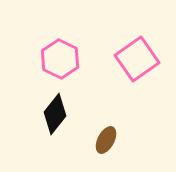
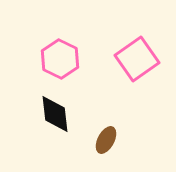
black diamond: rotated 45 degrees counterclockwise
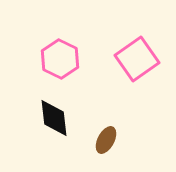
black diamond: moved 1 px left, 4 px down
